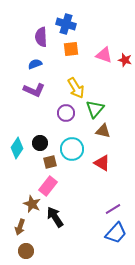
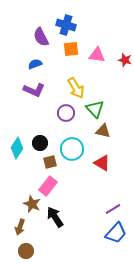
blue cross: moved 1 px down
purple semicircle: rotated 24 degrees counterclockwise
pink triangle: moved 7 px left; rotated 12 degrees counterclockwise
green triangle: rotated 24 degrees counterclockwise
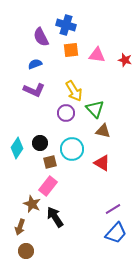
orange square: moved 1 px down
yellow arrow: moved 2 px left, 3 px down
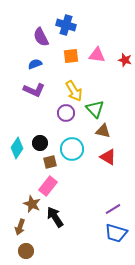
orange square: moved 6 px down
red triangle: moved 6 px right, 6 px up
blue trapezoid: rotated 65 degrees clockwise
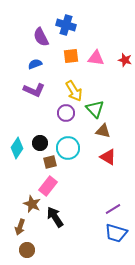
pink triangle: moved 1 px left, 3 px down
cyan circle: moved 4 px left, 1 px up
brown circle: moved 1 px right, 1 px up
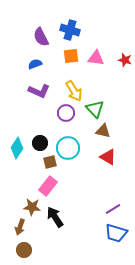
blue cross: moved 4 px right, 5 px down
purple L-shape: moved 5 px right, 1 px down
brown star: moved 3 px down; rotated 18 degrees counterclockwise
brown circle: moved 3 px left
